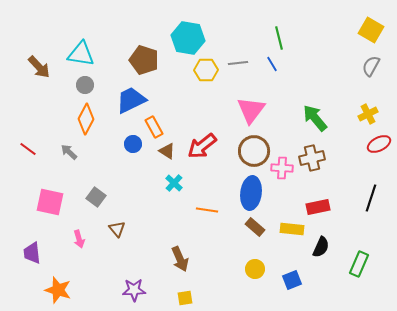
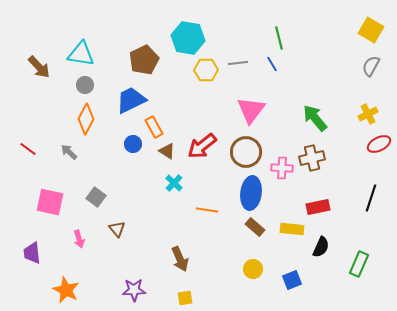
brown pentagon at (144, 60): rotated 28 degrees clockwise
brown circle at (254, 151): moved 8 px left, 1 px down
yellow circle at (255, 269): moved 2 px left
orange star at (58, 290): moved 8 px right; rotated 8 degrees clockwise
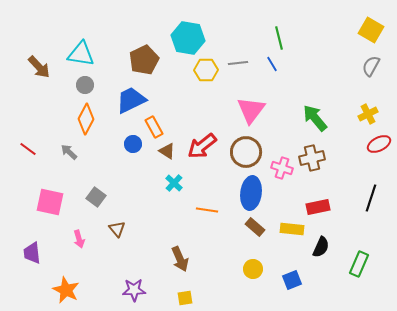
pink cross at (282, 168): rotated 15 degrees clockwise
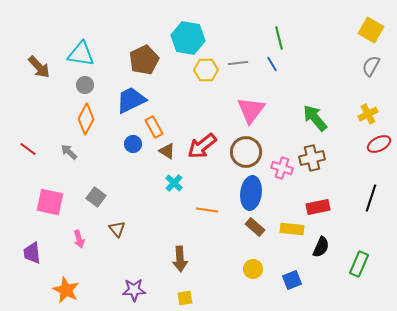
brown arrow at (180, 259): rotated 20 degrees clockwise
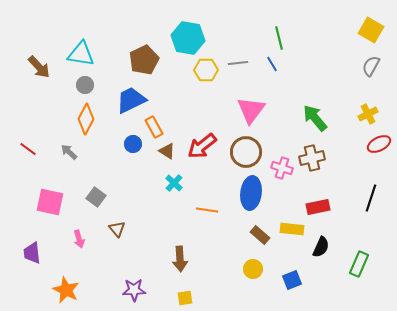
brown rectangle at (255, 227): moved 5 px right, 8 px down
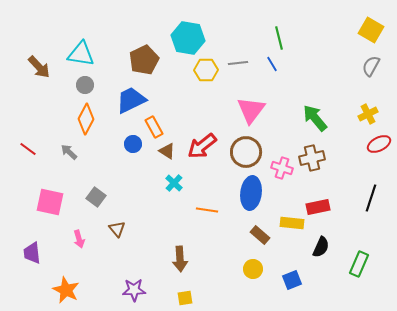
yellow rectangle at (292, 229): moved 6 px up
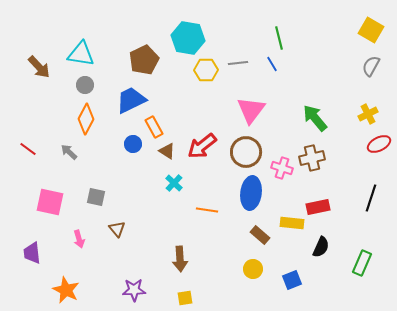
gray square at (96, 197): rotated 24 degrees counterclockwise
green rectangle at (359, 264): moved 3 px right, 1 px up
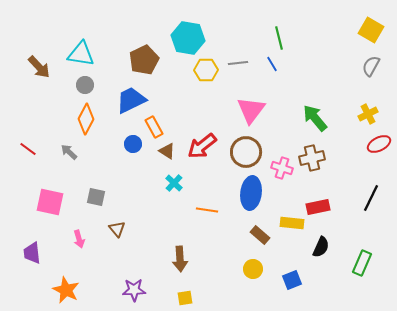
black line at (371, 198): rotated 8 degrees clockwise
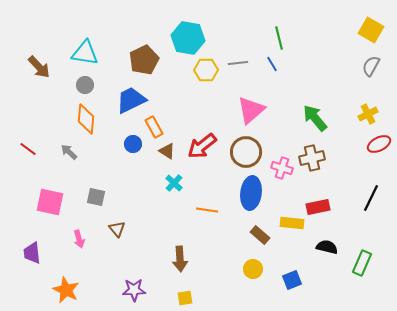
cyan triangle at (81, 54): moved 4 px right, 1 px up
pink triangle at (251, 110): rotated 12 degrees clockwise
orange diamond at (86, 119): rotated 24 degrees counterclockwise
black semicircle at (321, 247): moved 6 px right; rotated 100 degrees counterclockwise
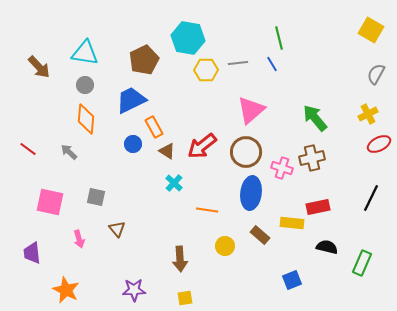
gray semicircle at (371, 66): moved 5 px right, 8 px down
yellow circle at (253, 269): moved 28 px left, 23 px up
